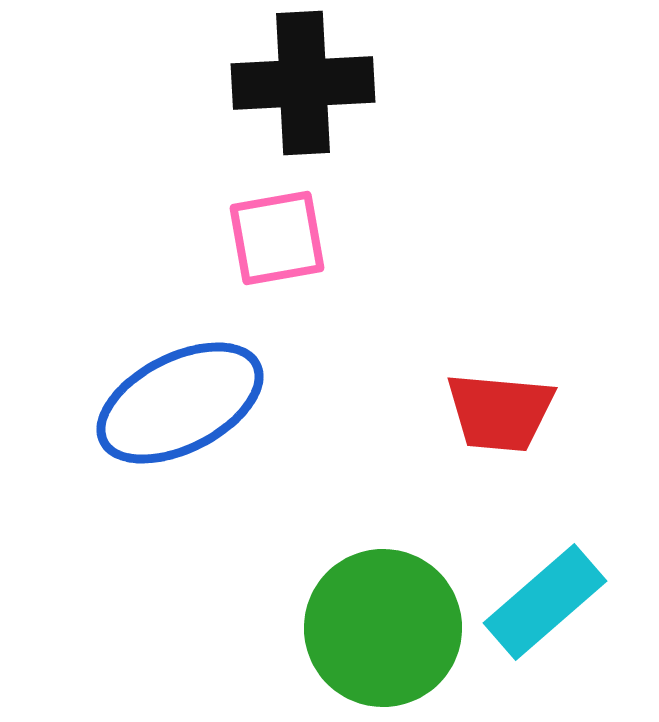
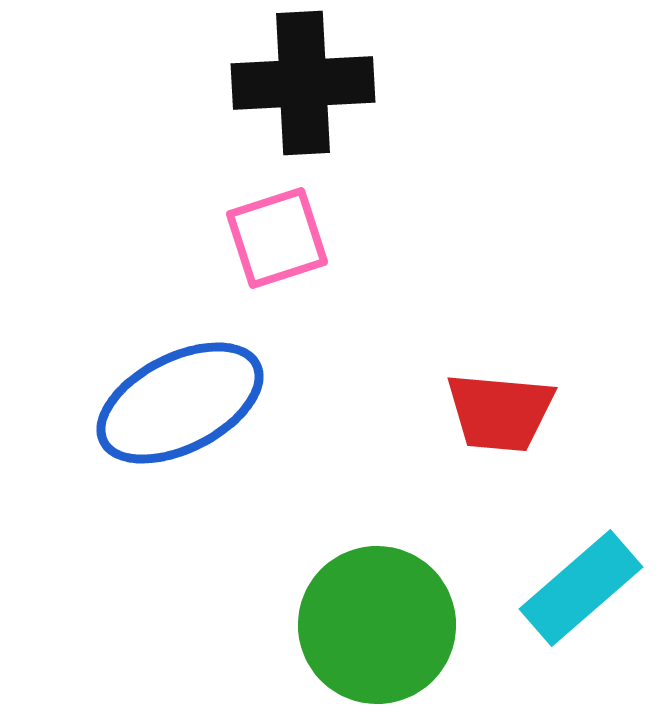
pink square: rotated 8 degrees counterclockwise
cyan rectangle: moved 36 px right, 14 px up
green circle: moved 6 px left, 3 px up
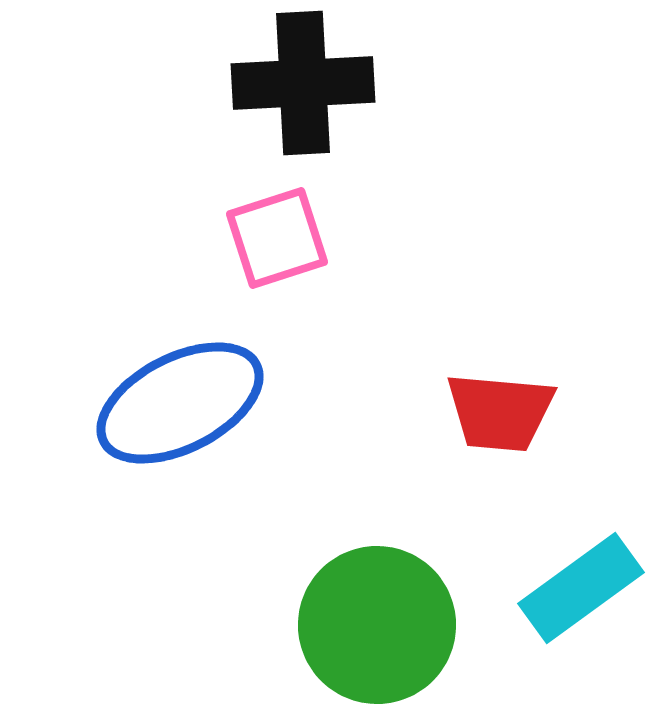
cyan rectangle: rotated 5 degrees clockwise
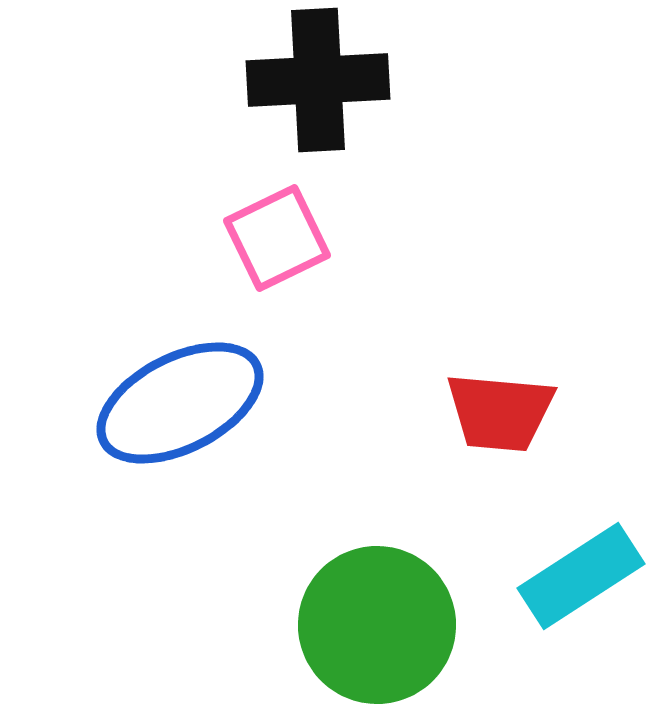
black cross: moved 15 px right, 3 px up
pink square: rotated 8 degrees counterclockwise
cyan rectangle: moved 12 px up; rotated 3 degrees clockwise
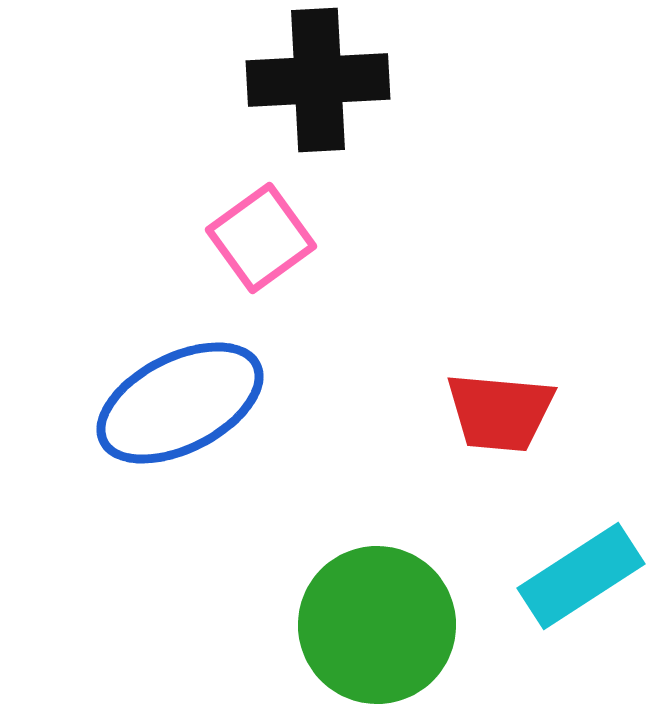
pink square: moved 16 px left; rotated 10 degrees counterclockwise
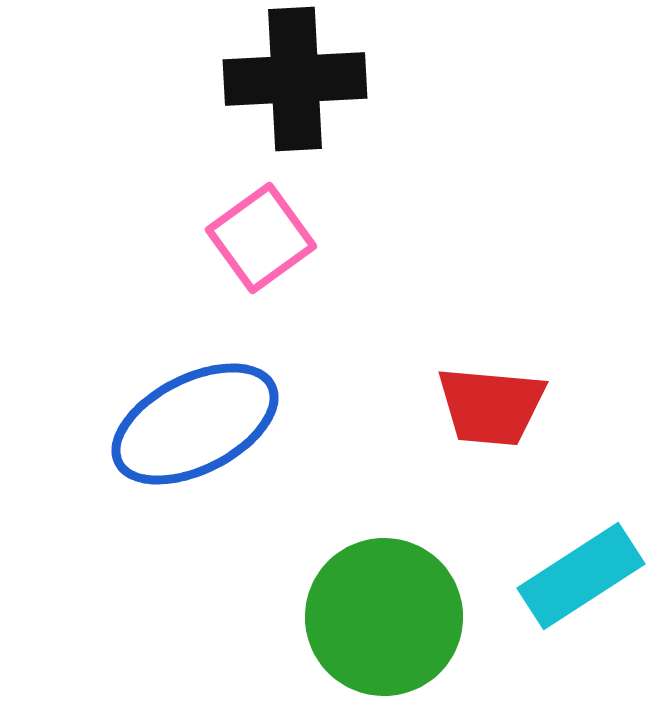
black cross: moved 23 px left, 1 px up
blue ellipse: moved 15 px right, 21 px down
red trapezoid: moved 9 px left, 6 px up
green circle: moved 7 px right, 8 px up
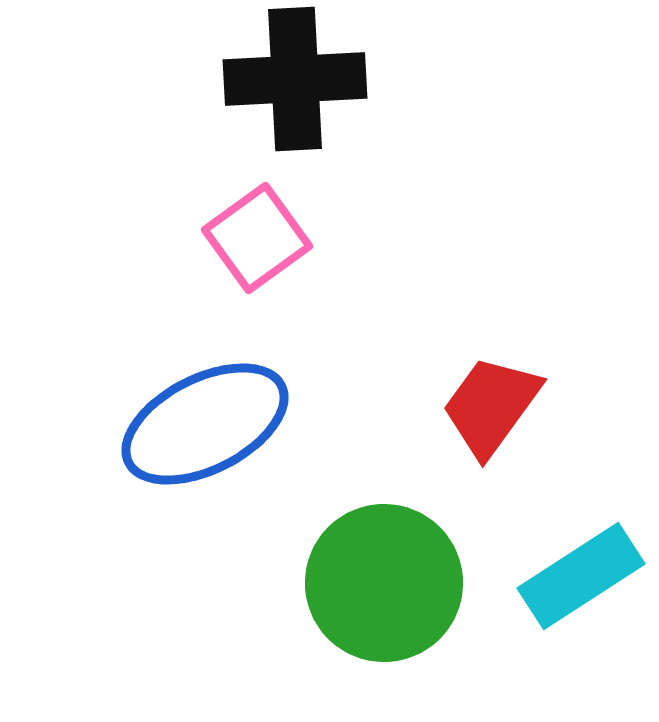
pink square: moved 4 px left
red trapezoid: rotated 121 degrees clockwise
blue ellipse: moved 10 px right
green circle: moved 34 px up
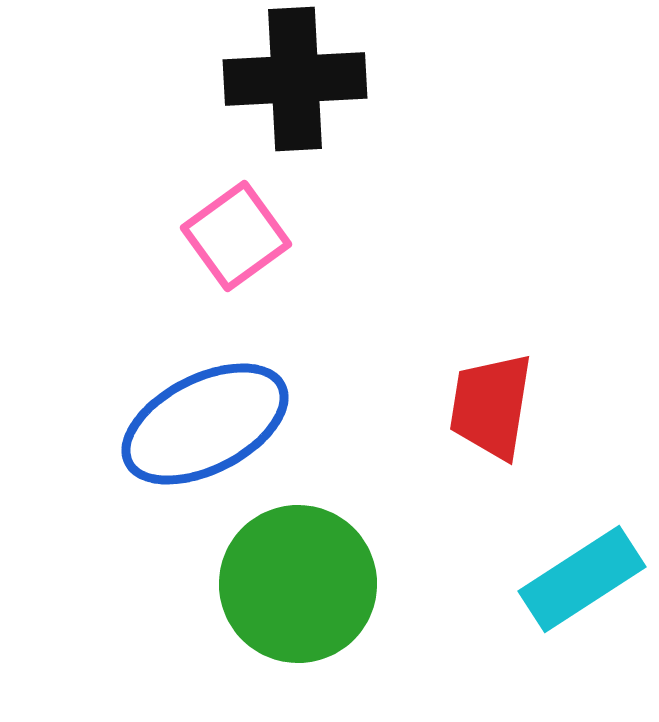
pink square: moved 21 px left, 2 px up
red trapezoid: rotated 27 degrees counterclockwise
cyan rectangle: moved 1 px right, 3 px down
green circle: moved 86 px left, 1 px down
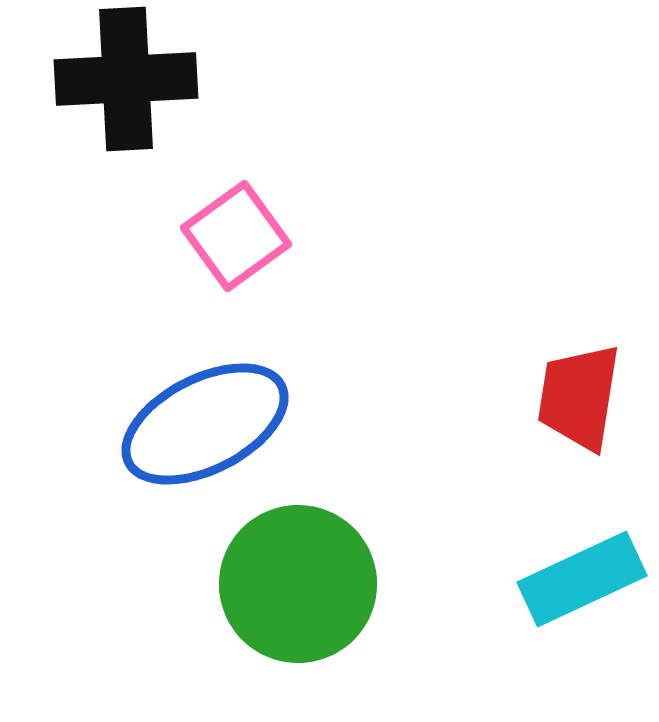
black cross: moved 169 px left
red trapezoid: moved 88 px right, 9 px up
cyan rectangle: rotated 8 degrees clockwise
